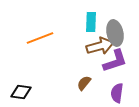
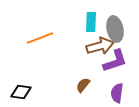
gray ellipse: moved 4 px up
brown semicircle: moved 1 px left, 2 px down
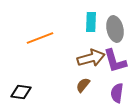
brown arrow: moved 9 px left, 12 px down
purple L-shape: rotated 92 degrees clockwise
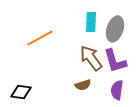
gray ellipse: rotated 30 degrees clockwise
orange line: rotated 8 degrees counterclockwise
brown arrow: rotated 112 degrees counterclockwise
brown semicircle: rotated 147 degrees counterclockwise
purple semicircle: moved 3 px up
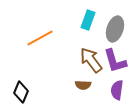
cyan rectangle: moved 3 px left, 2 px up; rotated 18 degrees clockwise
brown arrow: moved 2 px down
brown semicircle: rotated 21 degrees clockwise
black diamond: rotated 75 degrees counterclockwise
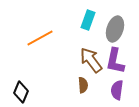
purple L-shape: rotated 28 degrees clockwise
brown semicircle: rotated 98 degrees counterclockwise
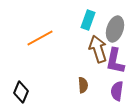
brown arrow: moved 7 px right, 11 px up; rotated 20 degrees clockwise
purple semicircle: moved 1 px down
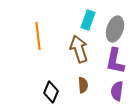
orange line: moved 2 px left, 2 px up; rotated 68 degrees counterclockwise
brown arrow: moved 19 px left
black diamond: moved 30 px right
